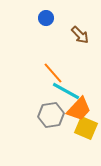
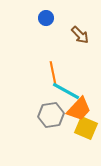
orange line: rotated 30 degrees clockwise
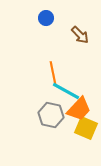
gray hexagon: rotated 20 degrees clockwise
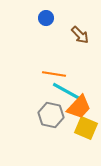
orange line: moved 1 px right, 1 px down; rotated 70 degrees counterclockwise
orange trapezoid: moved 2 px up
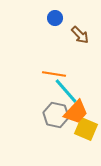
blue circle: moved 9 px right
cyan line: rotated 20 degrees clockwise
orange trapezoid: moved 3 px left, 5 px down
gray hexagon: moved 5 px right
yellow square: moved 1 px down
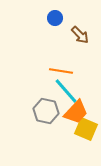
orange line: moved 7 px right, 3 px up
gray hexagon: moved 10 px left, 4 px up
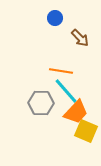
brown arrow: moved 3 px down
gray hexagon: moved 5 px left, 8 px up; rotated 10 degrees counterclockwise
yellow square: moved 2 px down
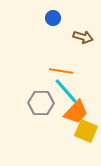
blue circle: moved 2 px left
brown arrow: moved 3 px right, 1 px up; rotated 30 degrees counterclockwise
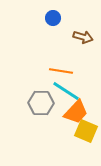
cyan line: rotated 16 degrees counterclockwise
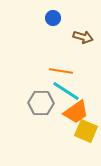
orange trapezoid: rotated 12 degrees clockwise
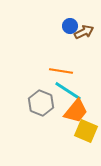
blue circle: moved 17 px right, 8 px down
brown arrow: moved 1 px right, 5 px up; rotated 42 degrees counterclockwise
cyan line: moved 2 px right
gray hexagon: rotated 20 degrees clockwise
orange trapezoid: moved 1 px up; rotated 16 degrees counterclockwise
